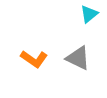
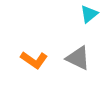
orange L-shape: moved 1 px down
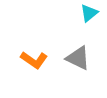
cyan triangle: moved 1 px up
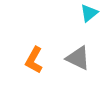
orange L-shape: rotated 84 degrees clockwise
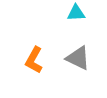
cyan triangle: moved 13 px left; rotated 36 degrees clockwise
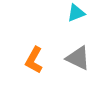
cyan triangle: rotated 18 degrees counterclockwise
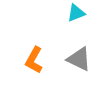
gray triangle: moved 1 px right, 1 px down
